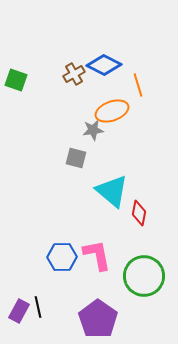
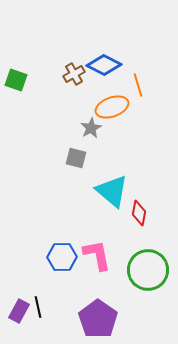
orange ellipse: moved 4 px up
gray star: moved 2 px left, 2 px up; rotated 20 degrees counterclockwise
green circle: moved 4 px right, 6 px up
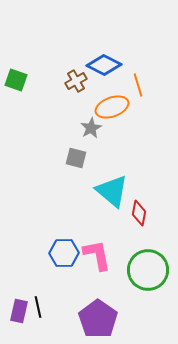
brown cross: moved 2 px right, 7 px down
blue hexagon: moved 2 px right, 4 px up
purple rectangle: rotated 15 degrees counterclockwise
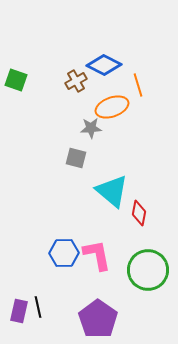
gray star: rotated 25 degrees clockwise
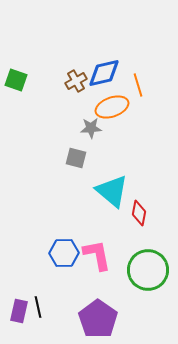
blue diamond: moved 8 px down; rotated 40 degrees counterclockwise
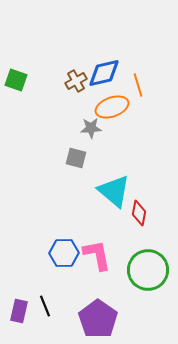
cyan triangle: moved 2 px right
black line: moved 7 px right, 1 px up; rotated 10 degrees counterclockwise
